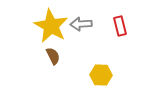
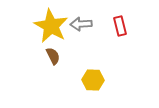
yellow hexagon: moved 8 px left, 5 px down
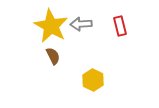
yellow hexagon: rotated 25 degrees clockwise
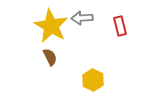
gray arrow: moved 1 px right, 6 px up
brown semicircle: moved 3 px left, 1 px down
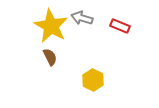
gray arrow: rotated 20 degrees clockwise
red rectangle: rotated 54 degrees counterclockwise
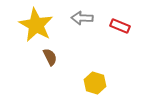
gray arrow: rotated 15 degrees counterclockwise
yellow star: moved 15 px left, 1 px up
yellow hexagon: moved 2 px right, 3 px down; rotated 10 degrees counterclockwise
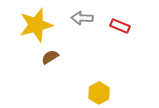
yellow star: rotated 28 degrees clockwise
brown semicircle: rotated 96 degrees counterclockwise
yellow hexagon: moved 4 px right, 10 px down; rotated 15 degrees clockwise
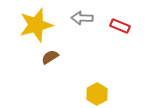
yellow hexagon: moved 2 px left, 1 px down
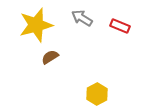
gray arrow: rotated 30 degrees clockwise
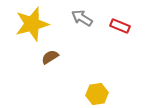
yellow star: moved 4 px left, 1 px up
yellow hexagon: rotated 20 degrees clockwise
